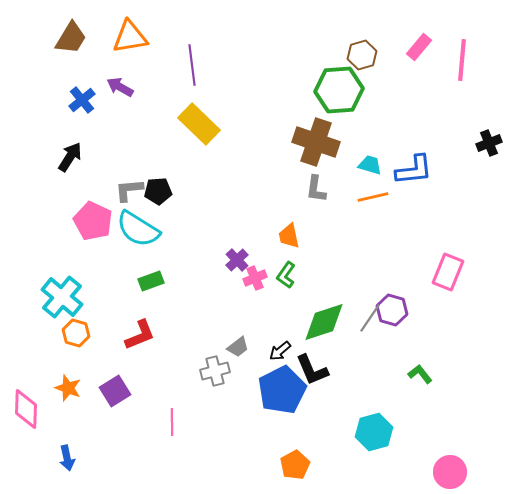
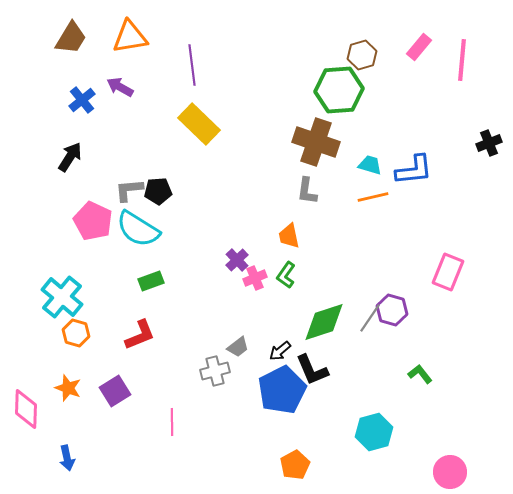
gray L-shape at (316, 189): moved 9 px left, 2 px down
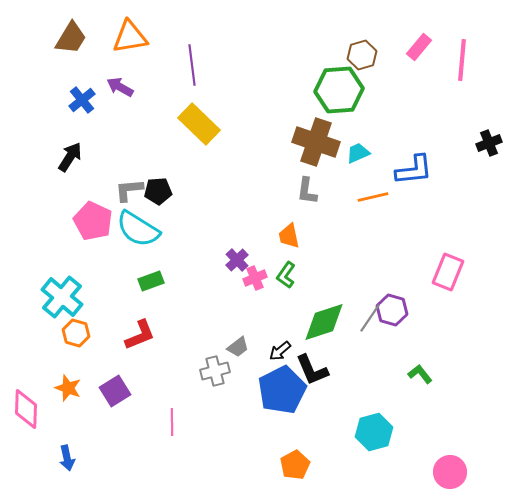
cyan trapezoid at (370, 165): moved 12 px left, 12 px up; rotated 40 degrees counterclockwise
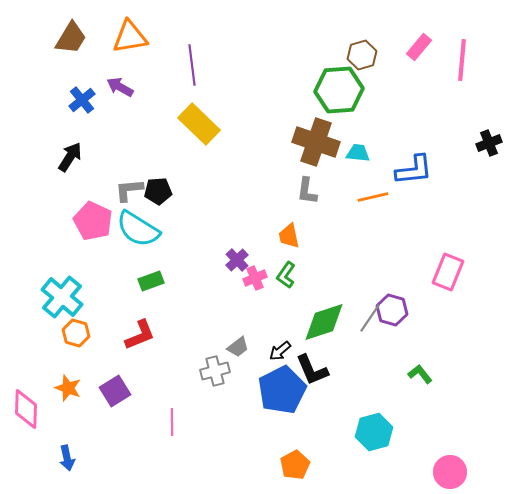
cyan trapezoid at (358, 153): rotated 30 degrees clockwise
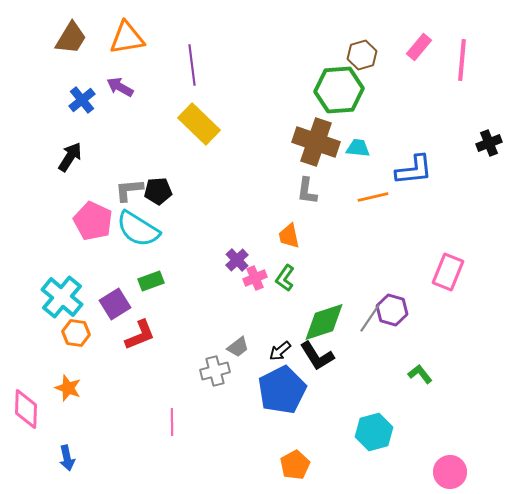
orange triangle at (130, 37): moved 3 px left, 1 px down
cyan trapezoid at (358, 153): moved 5 px up
green L-shape at (286, 275): moved 1 px left, 3 px down
orange hexagon at (76, 333): rotated 8 degrees counterclockwise
black L-shape at (312, 370): moved 5 px right, 14 px up; rotated 9 degrees counterclockwise
purple square at (115, 391): moved 87 px up
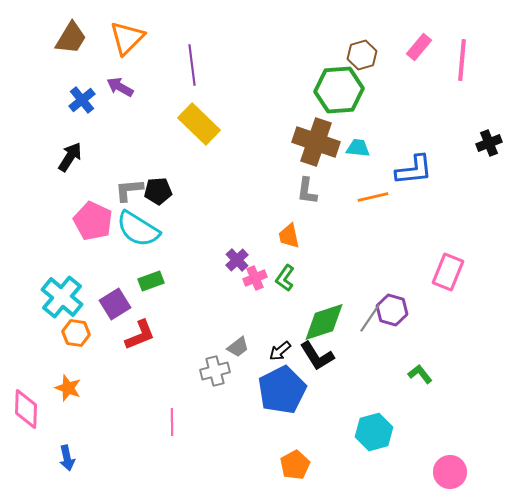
orange triangle at (127, 38): rotated 36 degrees counterclockwise
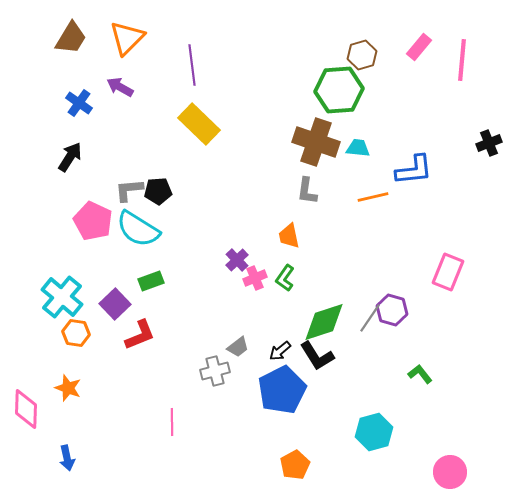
blue cross at (82, 100): moved 3 px left, 3 px down; rotated 16 degrees counterclockwise
purple square at (115, 304): rotated 12 degrees counterclockwise
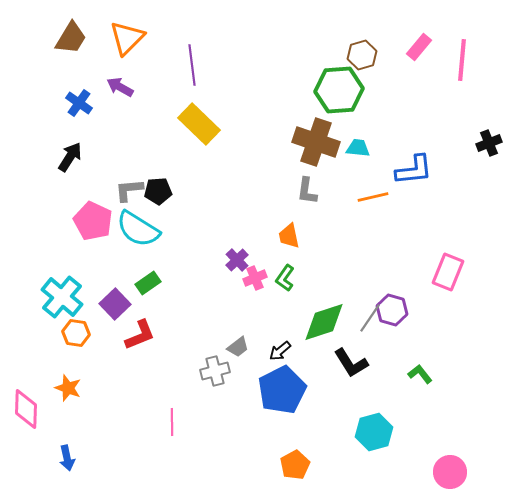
green rectangle at (151, 281): moved 3 px left, 2 px down; rotated 15 degrees counterclockwise
black L-shape at (317, 356): moved 34 px right, 7 px down
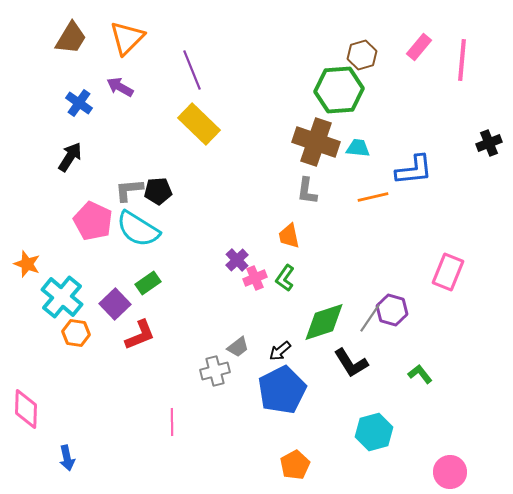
purple line at (192, 65): moved 5 px down; rotated 15 degrees counterclockwise
orange star at (68, 388): moved 41 px left, 124 px up
